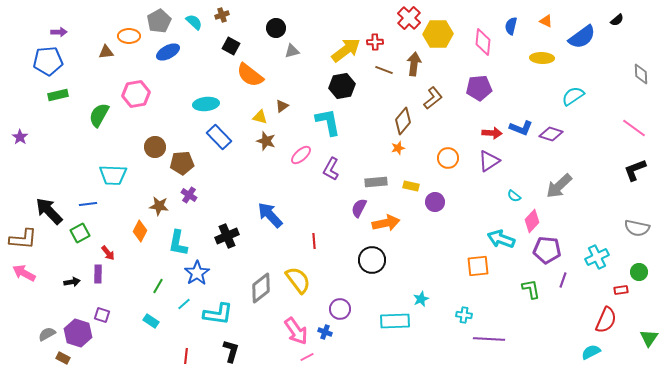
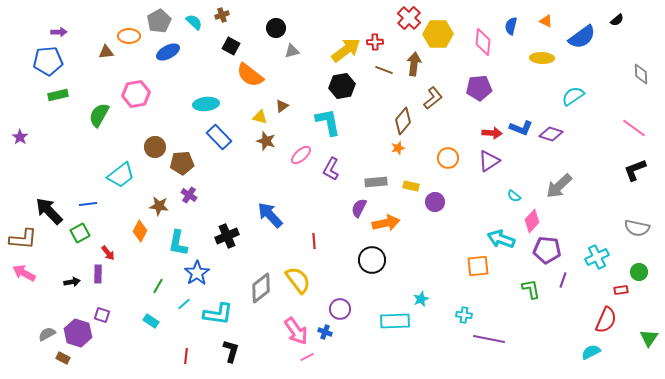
cyan trapezoid at (113, 175): moved 8 px right; rotated 40 degrees counterclockwise
purple line at (489, 339): rotated 8 degrees clockwise
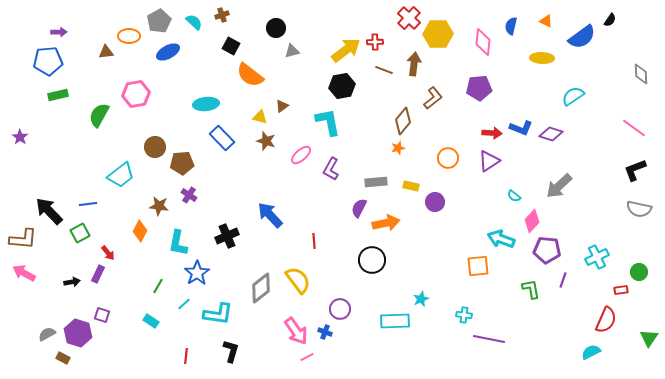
black semicircle at (617, 20): moved 7 px left; rotated 16 degrees counterclockwise
blue rectangle at (219, 137): moved 3 px right, 1 px down
gray semicircle at (637, 228): moved 2 px right, 19 px up
purple rectangle at (98, 274): rotated 24 degrees clockwise
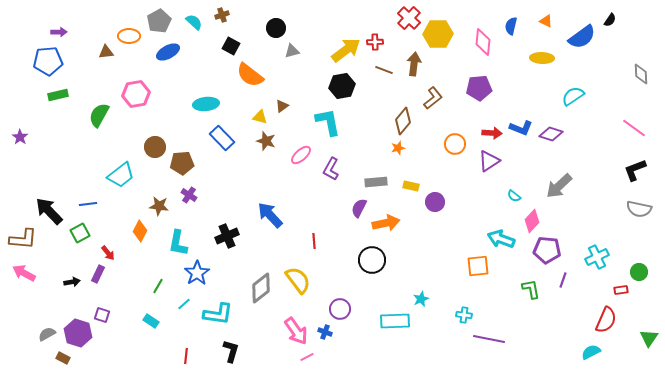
orange circle at (448, 158): moved 7 px right, 14 px up
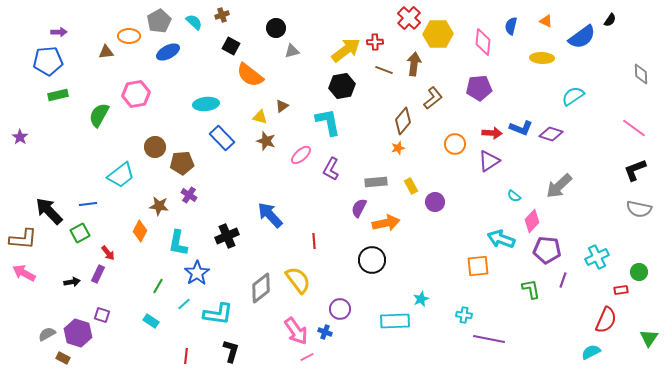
yellow rectangle at (411, 186): rotated 49 degrees clockwise
